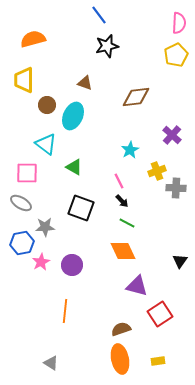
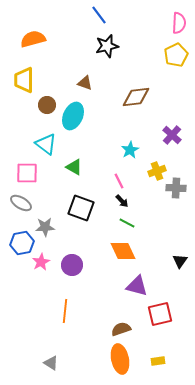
red square: rotated 20 degrees clockwise
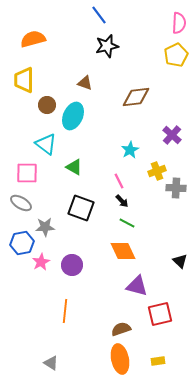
black triangle: rotated 21 degrees counterclockwise
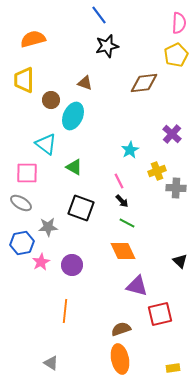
brown diamond: moved 8 px right, 14 px up
brown circle: moved 4 px right, 5 px up
purple cross: moved 1 px up
gray star: moved 3 px right
yellow rectangle: moved 15 px right, 7 px down
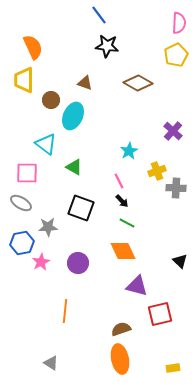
orange semicircle: moved 8 px down; rotated 80 degrees clockwise
black star: rotated 20 degrees clockwise
brown diamond: moved 6 px left; rotated 36 degrees clockwise
purple cross: moved 1 px right, 3 px up
cyan star: moved 1 px left, 1 px down
purple circle: moved 6 px right, 2 px up
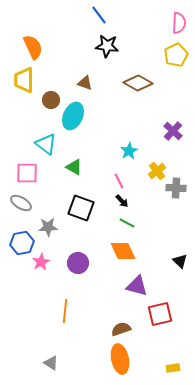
yellow cross: rotated 18 degrees counterclockwise
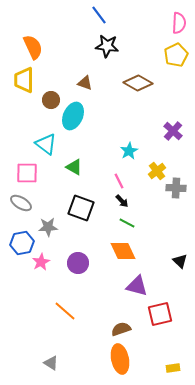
orange line: rotated 55 degrees counterclockwise
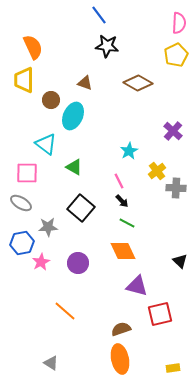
black square: rotated 20 degrees clockwise
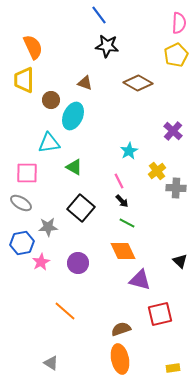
cyan triangle: moved 3 px right, 1 px up; rotated 45 degrees counterclockwise
purple triangle: moved 3 px right, 6 px up
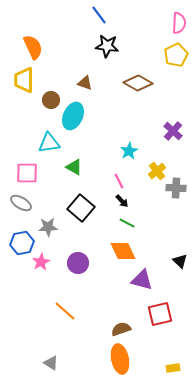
purple triangle: moved 2 px right
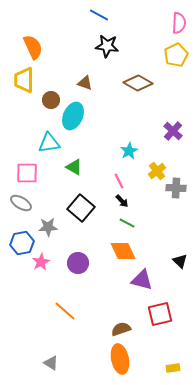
blue line: rotated 24 degrees counterclockwise
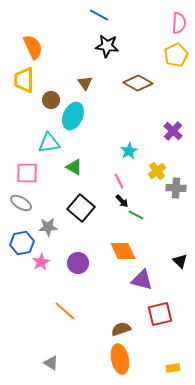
brown triangle: rotated 35 degrees clockwise
green line: moved 9 px right, 8 px up
